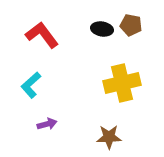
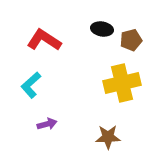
brown pentagon: moved 15 px down; rotated 25 degrees counterclockwise
red L-shape: moved 2 px right, 5 px down; rotated 20 degrees counterclockwise
brown star: moved 1 px left
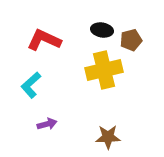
black ellipse: moved 1 px down
red L-shape: rotated 8 degrees counterclockwise
yellow cross: moved 18 px left, 13 px up
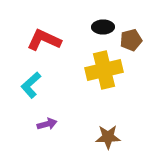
black ellipse: moved 1 px right, 3 px up; rotated 10 degrees counterclockwise
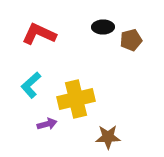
red L-shape: moved 5 px left, 6 px up
yellow cross: moved 28 px left, 29 px down
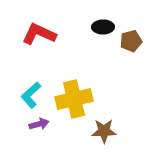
brown pentagon: moved 1 px down
cyan L-shape: moved 10 px down
yellow cross: moved 2 px left
purple arrow: moved 8 px left
brown star: moved 4 px left, 6 px up
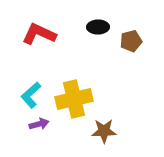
black ellipse: moved 5 px left
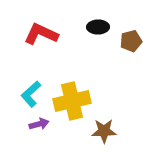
red L-shape: moved 2 px right
cyan L-shape: moved 1 px up
yellow cross: moved 2 px left, 2 px down
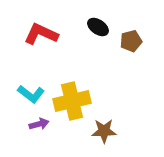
black ellipse: rotated 35 degrees clockwise
cyan L-shape: rotated 100 degrees counterclockwise
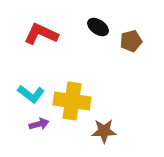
yellow cross: rotated 21 degrees clockwise
